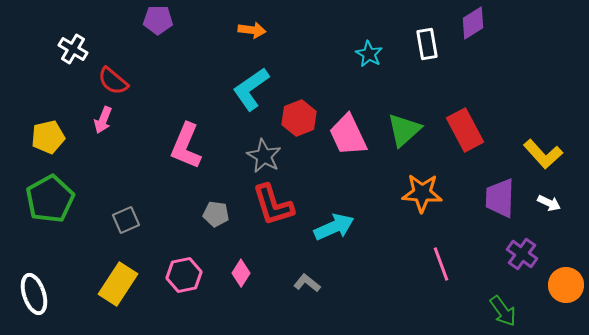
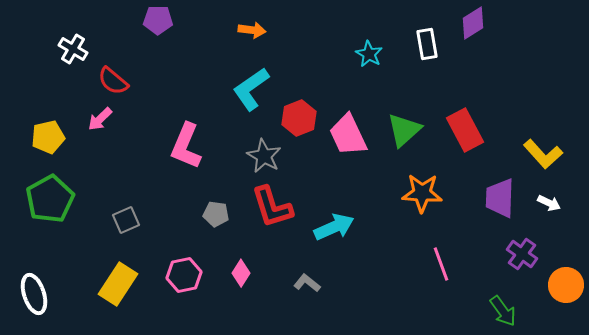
pink arrow: moved 3 px left, 1 px up; rotated 24 degrees clockwise
red L-shape: moved 1 px left, 2 px down
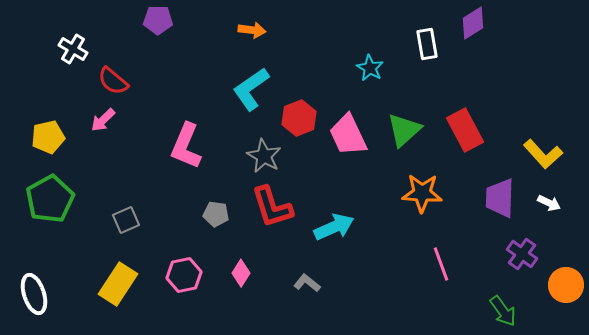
cyan star: moved 1 px right, 14 px down
pink arrow: moved 3 px right, 1 px down
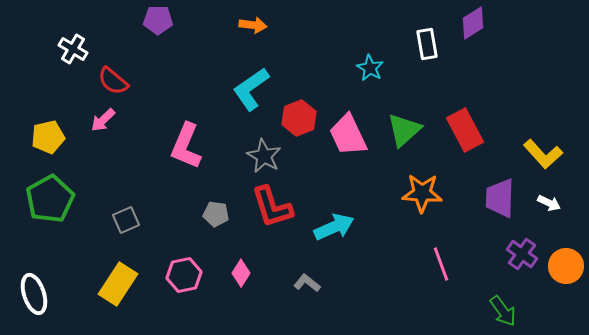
orange arrow: moved 1 px right, 5 px up
orange circle: moved 19 px up
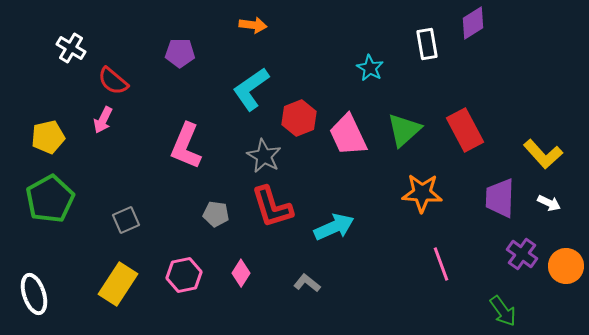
purple pentagon: moved 22 px right, 33 px down
white cross: moved 2 px left, 1 px up
pink arrow: rotated 20 degrees counterclockwise
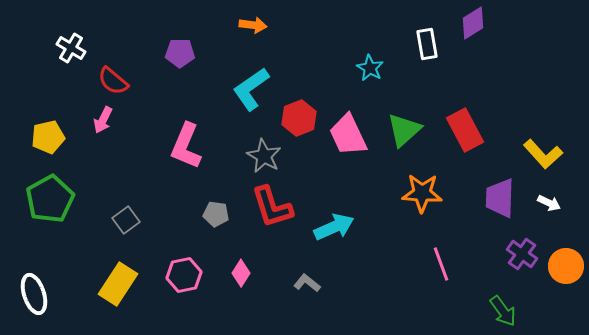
gray square: rotated 12 degrees counterclockwise
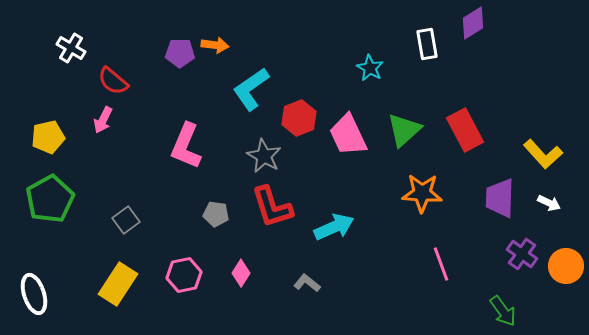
orange arrow: moved 38 px left, 20 px down
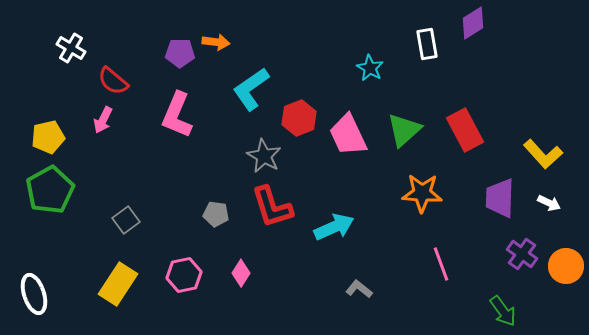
orange arrow: moved 1 px right, 3 px up
pink L-shape: moved 9 px left, 31 px up
green pentagon: moved 9 px up
gray L-shape: moved 52 px right, 6 px down
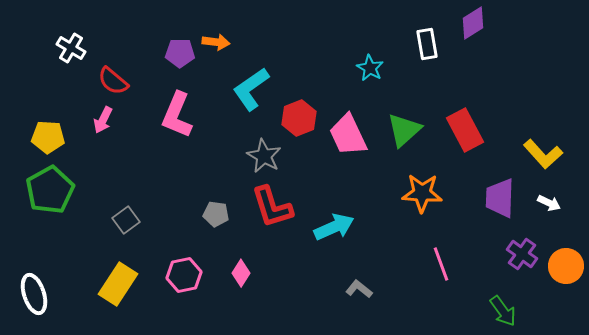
yellow pentagon: rotated 16 degrees clockwise
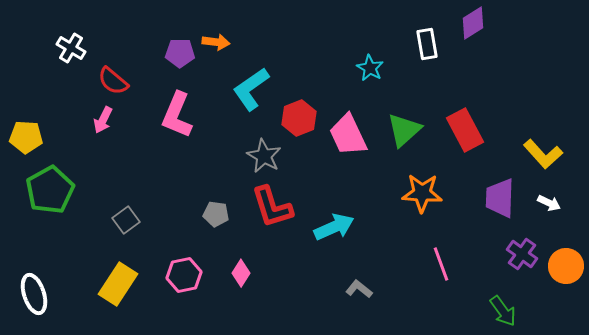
yellow pentagon: moved 22 px left
